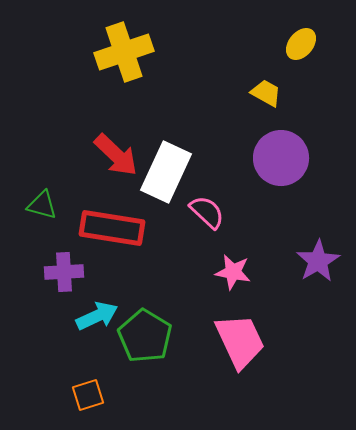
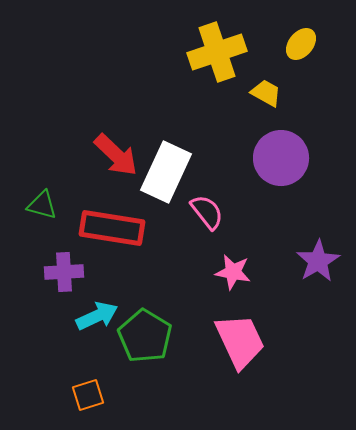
yellow cross: moved 93 px right
pink semicircle: rotated 9 degrees clockwise
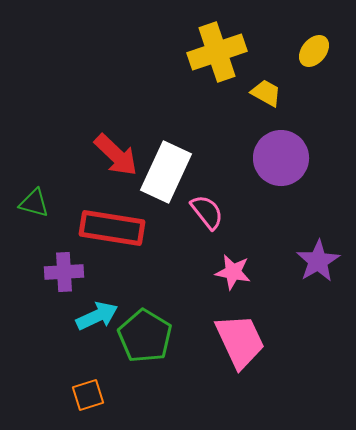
yellow ellipse: moved 13 px right, 7 px down
green triangle: moved 8 px left, 2 px up
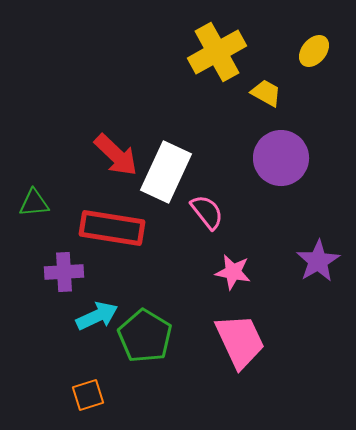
yellow cross: rotated 10 degrees counterclockwise
green triangle: rotated 20 degrees counterclockwise
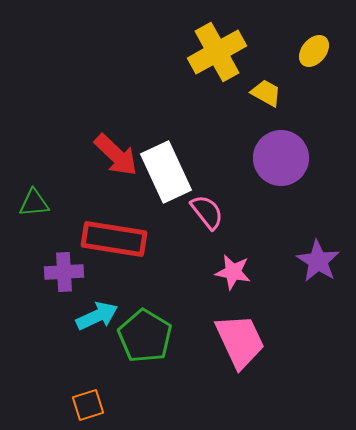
white rectangle: rotated 50 degrees counterclockwise
red rectangle: moved 2 px right, 11 px down
purple star: rotated 9 degrees counterclockwise
orange square: moved 10 px down
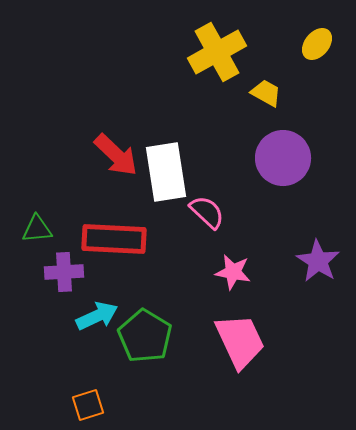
yellow ellipse: moved 3 px right, 7 px up
purple circle: moved 2 px right
white rectangle: rotated 16 degrees clockwise
green triangle: moved 3 px right, 26 px down
pink semicircle: rotated 9 degrees counterclockwise
red rectangle: rotated 6 degrees counterclockwise
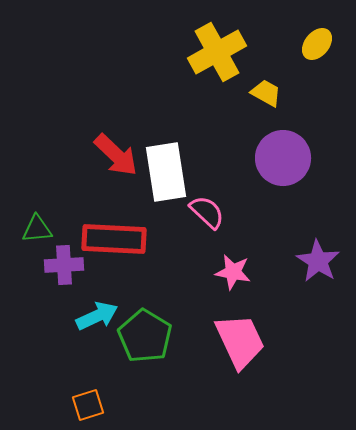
purple cross: moved 7 px up
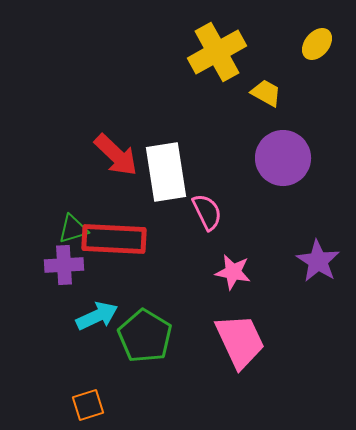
pink semicircle: rotated 21 degrees clockwise
green triangle: moved 36 px right; rotated 12 degrees counterclockwise
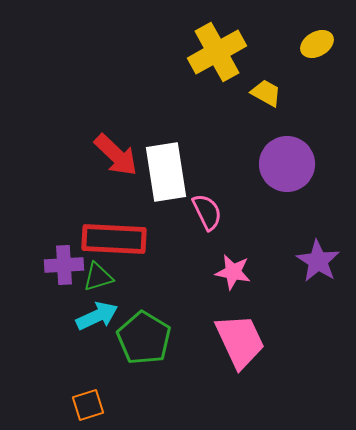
yellow ellipse: rotated 20 degrees clockwise
purple circle: moved 4 px right, 6 px down
green triangle: moved 25 px right, 48 px down
green pentagon: moved 1 px left, 2 px down
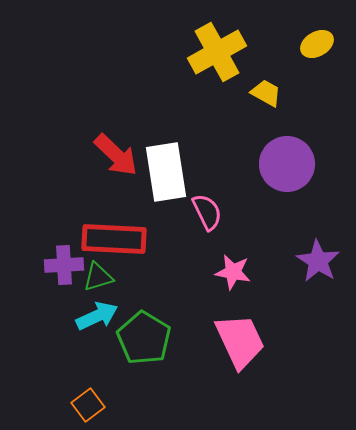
orange square: rotated 20 degrees counterclockwise
